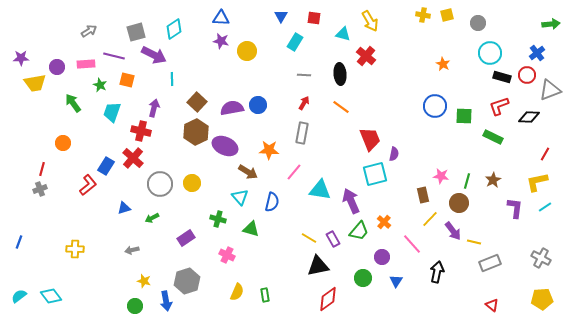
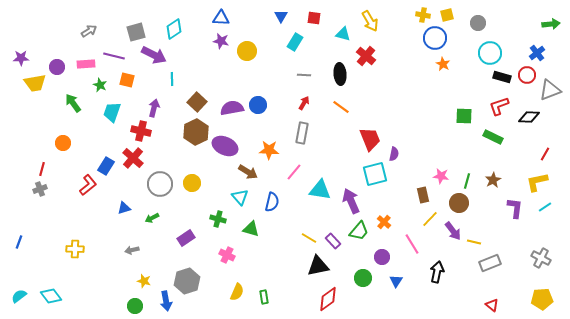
blue circle at (435, 106): moved 68 px up
purple rectangle at (333, 239): moved 2 px down; rotated 14 degrees counterclockwise
pink line at (412, 244): rotated 10 degrees clockwise
green rectangle at (265, 295): moved 1 px left, 2 px down
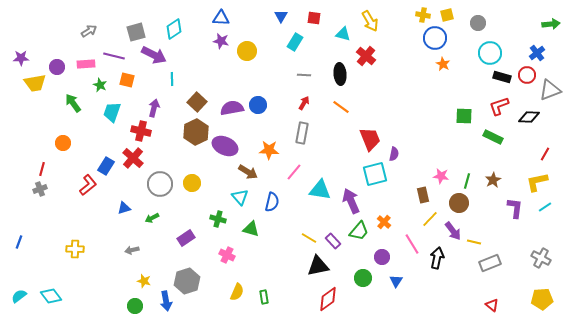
black arrow at (437, 272): moved 14 px up
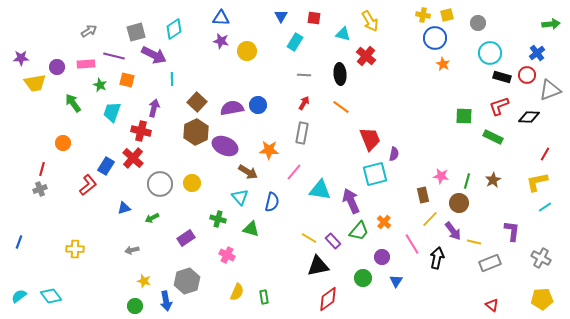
purple L-shape at (515, 208): moved 3 px left, 23 px down
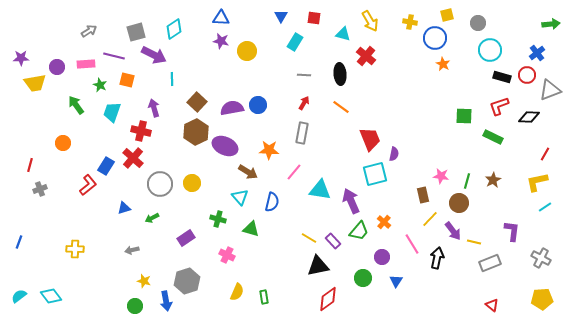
yellow cross at (423, 15): moved 13 px left, 7 px down
cyan circle at (490, 53): moved 3 px up
green arrow at (73, 103): moved 3 px right, 2 px down
purple arrow at (154, 108): rotated 30 degrees counterclockwise
red line at (42, 169): moved 12 px left, 4 px up
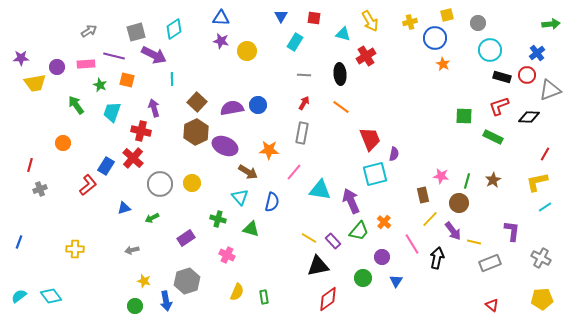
yellow cross at (410, 22): rotated 24 degrees counterclockwise
red cross at (366, 56): rotated 18 degrees clockwise
